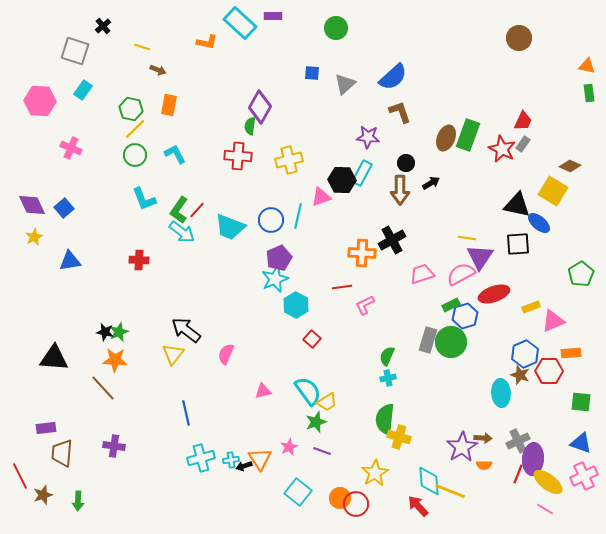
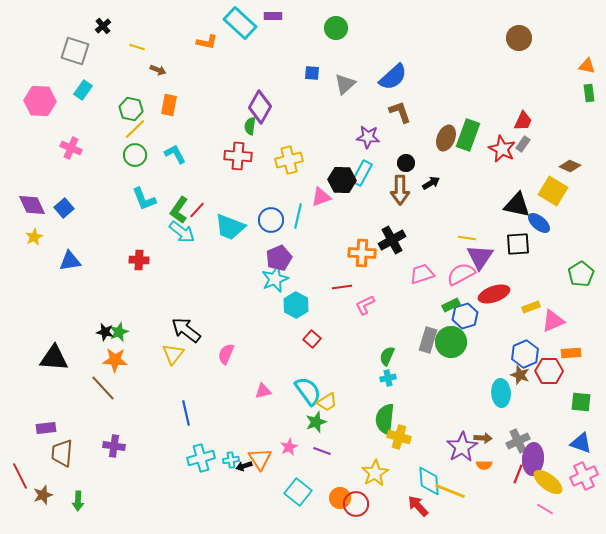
yellow line at (142, 47): moved 5 px left
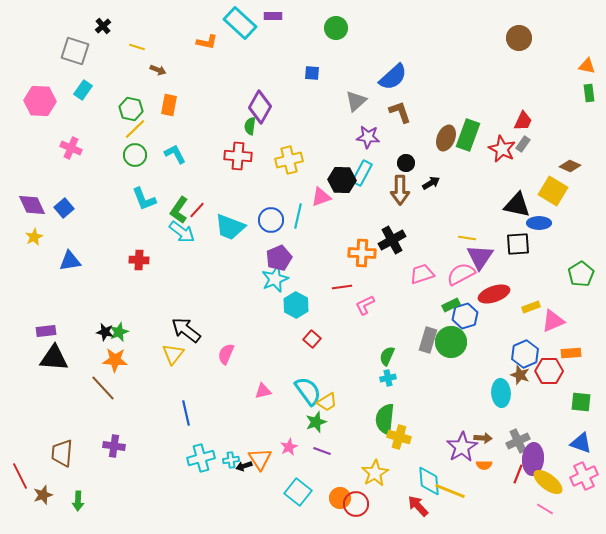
gray triangle at (345, 84): moved 11 px right, 17 px down
blue ellipse at (539, 223): rotated 40 degrees counterclockwise
purple rectangle at (46, 428): moved 97 px up
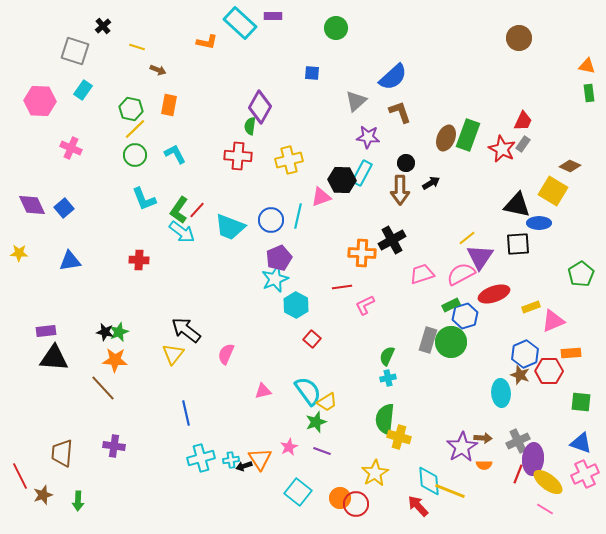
yellow star at (34, 237): moved 15 px left, 16 px down; rotated 30 degrees clockwise
yellow line at (467, 238): rotated 48 degrees counterclockwise
pink cross at (584, 476): moved 1 px right, 2 px up
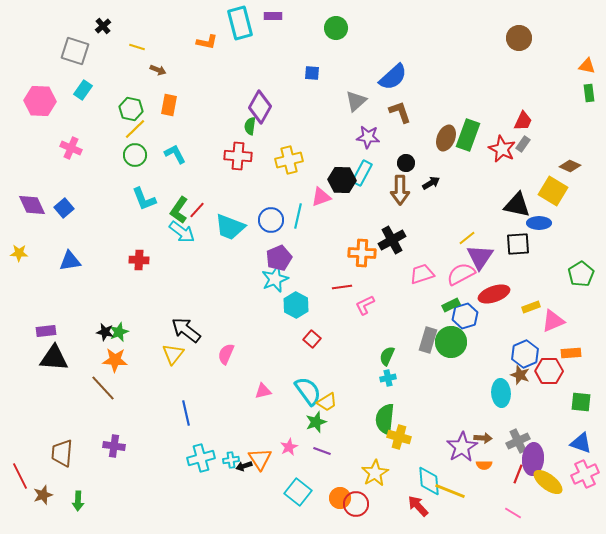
cyan rectangle at (240, 23): rotated 32 degrees clockwise
pink line at (545, 509): moved 32 px left, 4 px down
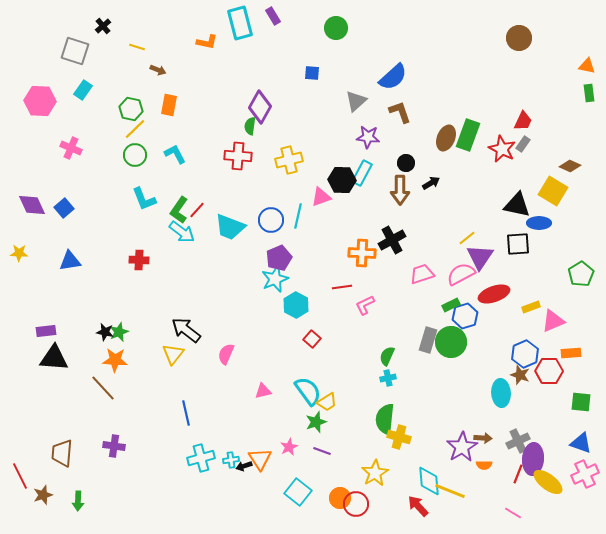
purple rectangle at (273, 16): rotated 60 degrees clockwise
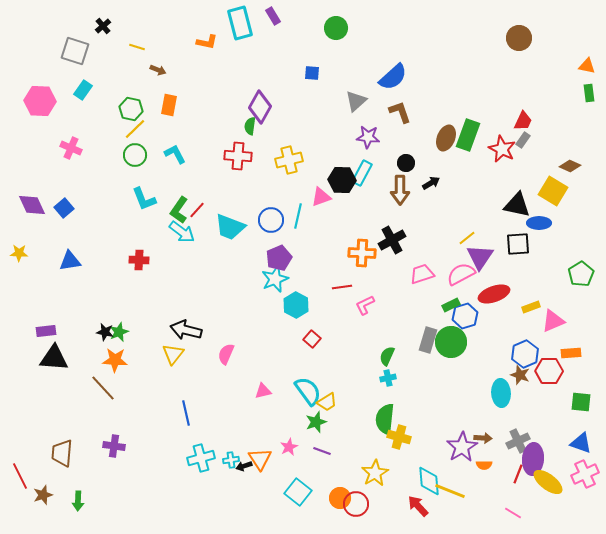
gray rectangle at (523, 144): moved 4 px up
black arrow at (186, 330): rotated 24 degrees counterclockwise
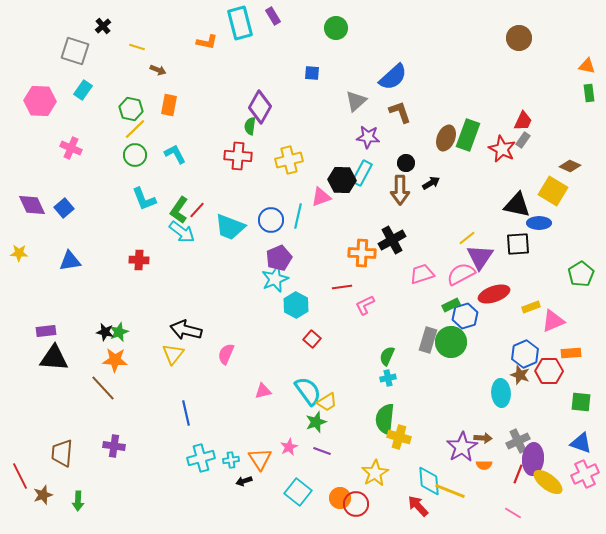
black arrow at (244, 466): moved 15 px down
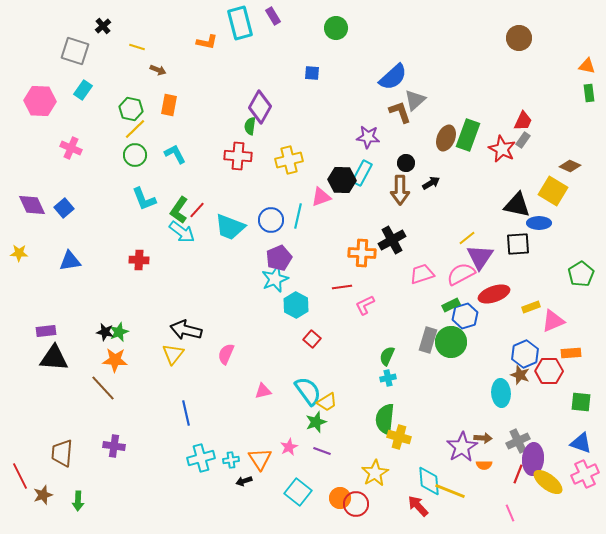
gray triangle at (356, 101): moved 59 px right, 1 px up
pink line at (513, 513): moved 3 px left; rotated 36 degrees clockwise
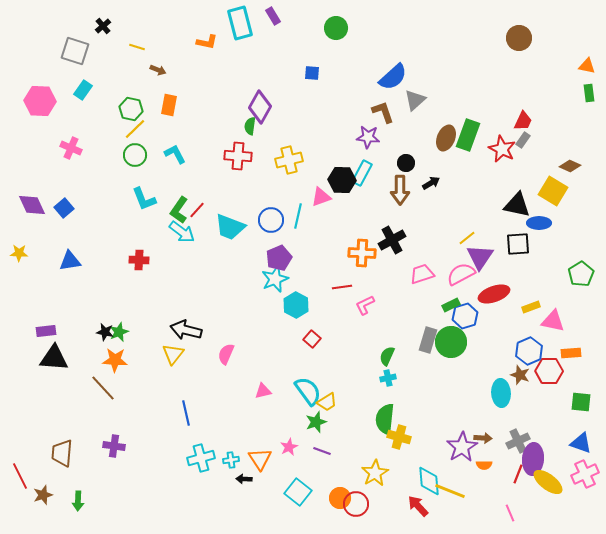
brown L-shape at (400, 112): moved 17 px left
pink triangle at (553, 321): rotated 35 degrees clockwise
blue hexagon at (525, 354): moved 4 px right, 3 px up
black arrow at (244, 481): moved 2 px up; rotated 21 degrees clockwise
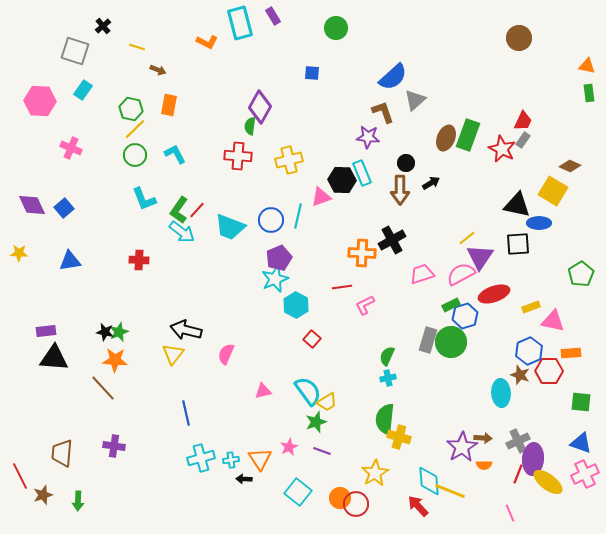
orange L-shape at (207, 42): rotated 15 degrees clockwise
cyan rectangle at (362, 173): rotated 50 degrees counterclockwise
